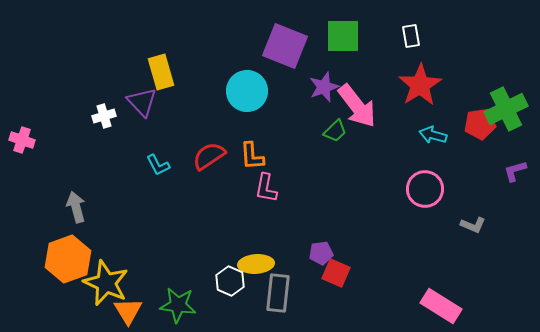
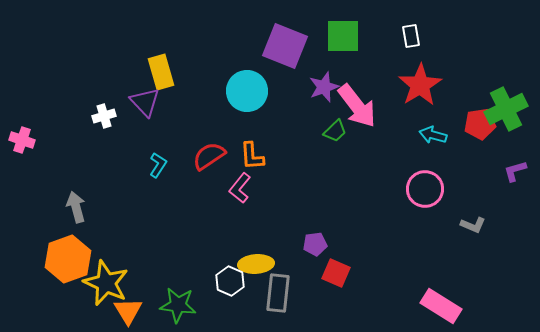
purple triangle: moved 3 px right
cyan L-shape: rotated 120 degrees counterclockwise
pink L-shape: moved 26 px left; rotated 28 degrees clockwise
purple pentagon: moved 6 px left, 9 px up
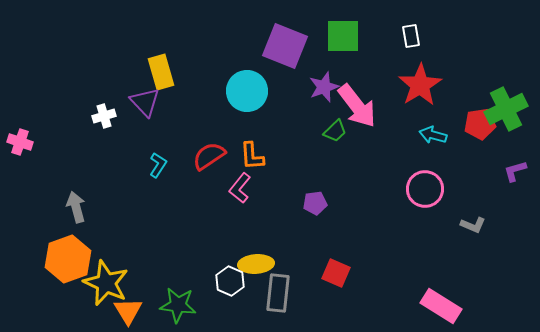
pink cross: moved 2 px left, 2 px down
purple pentagon: moved 41 px up
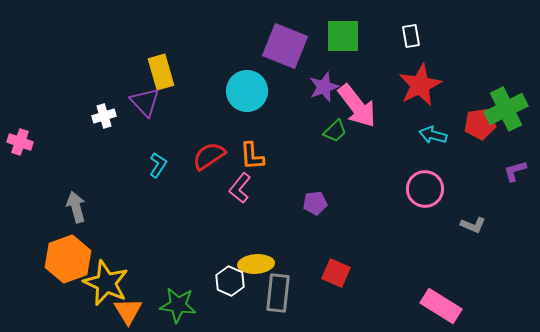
red star: rotated 6 degrees clockwise
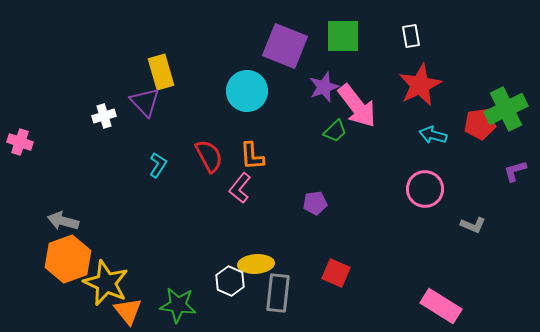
red semicircle: rotated 96 degrees clockwise
gray arrow: moved 13 px left, 14 px down; rotated 60 degrees counterclockwise
orange triangle: rotated 8 degrees counterclockwise
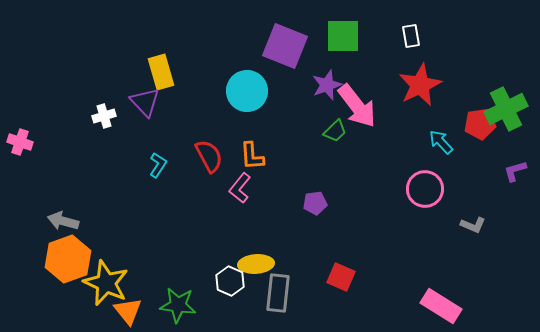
purple star: moved 3 px right, 2 px up
cyan arrow: moved 8 px right, 7 px down; rotated 32 degrees clockwise
red square: moved 5 px right, 4 px down
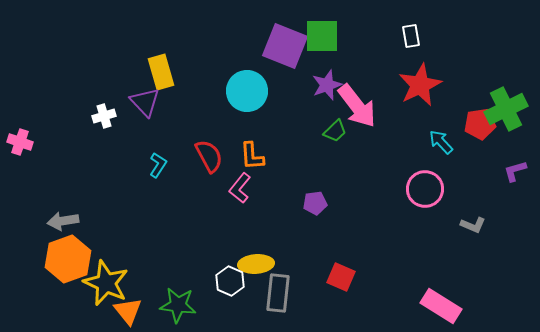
green square: moved 21 px left
gray arrow: rotated 24 degrees counterclockwise
